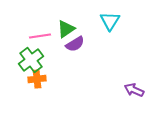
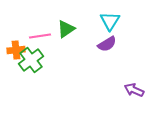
purple semicircle: moved 32 px right
orange cross: moved 21 px left, 29 px up
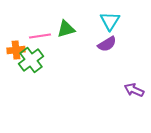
green triangle: rotated 18 degrees clockwise
